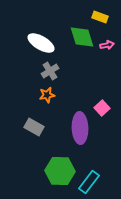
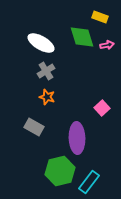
gray cross: moved 4 px left
orange star: moved 2 px down; rotated 28 degrees clockwise
purple ellipse: moved 3 px left, 10 px down
green hexagon: rotated 16 degrees counterclockwise
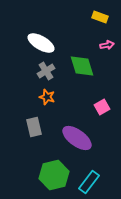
green diamond: moved 29 px down
pink square: moved 1 px up; rotated 14 degrees clockwise
gray rectangle: rotated 48 degrees clockwise
purple ellipse: rotated 52 degrees counterclockwise
green hexagon: moved 6 px left, 4 px down
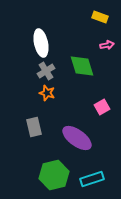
white ellipse: rotated 48 degrees clockwise
orange star: moved 4 px up
cyan rectangle: moved 3 px right, 3 px up; rotated 35 degrees clockwise
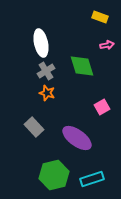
gray rectangle: rotated 30 degrees counterclockwise
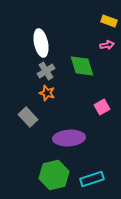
yellow rectangle: moved 9 px right, 4 px down
gray rectangle: moved 6 px left, 10 px up
purple ellipse: moved 8 px left; rotated 40 degrees counterclockwise
